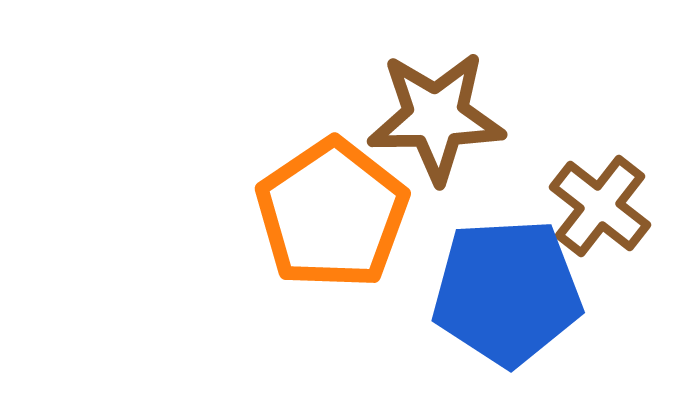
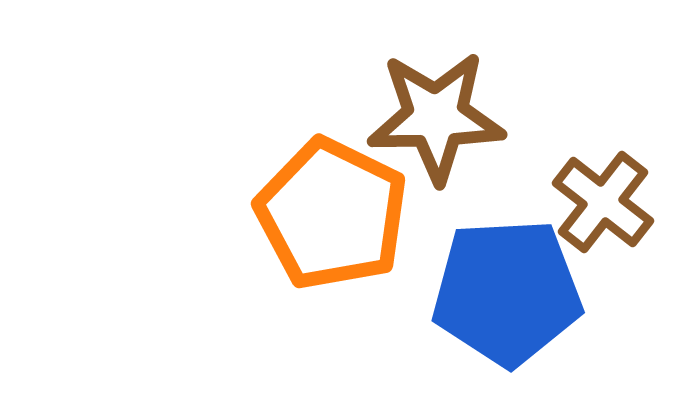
brown cross: moved 3 px right, 4 px up
orange pentagon: rotated 12 degrees counterclockwise
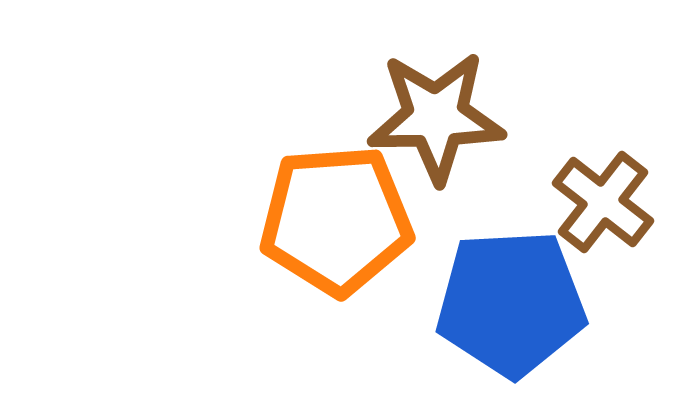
orange pentagon: moved 4 px right, 6 px down; rotated 30 degrees counterclockwise
blue pentagon: moved 4 px right, 11 px down
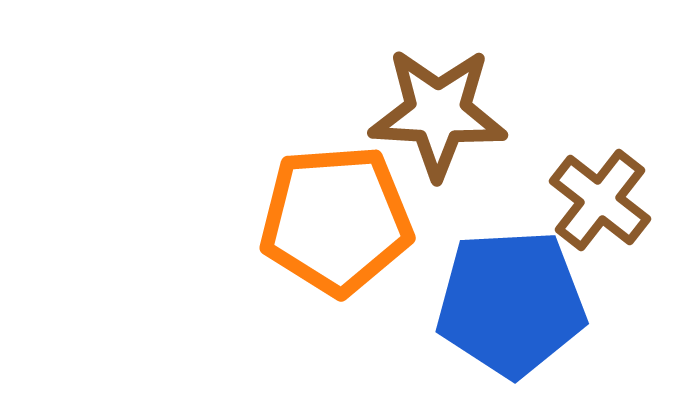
brown star: moved 2 px right, 4 px up; rotated 4 degrees clockwise
brown cross: moved 3 px left, 2 px up
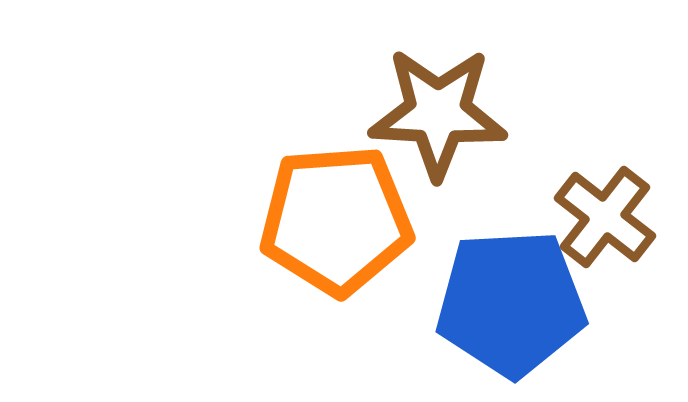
brown cross: moved 5 px right, 17 px down
